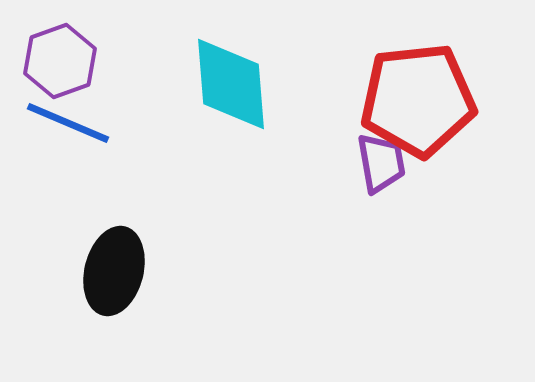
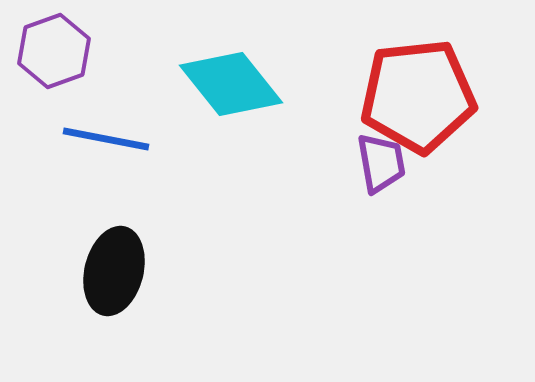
purple hexagon: moved 6 px left, 10 px up
cyan diamond: rotated 34 degrees counterclockwise
red pentagon: moved 4 px up
blue line: moved 38 px right, 16 px down; rotated 12 degrees counterclockwise
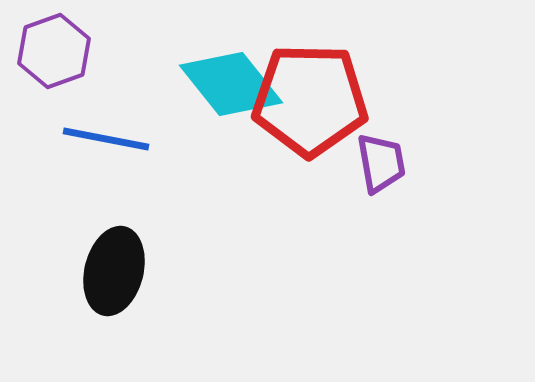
red pentagon: moved 108 px left, 4 px down; rotated 7 degrees clockwise
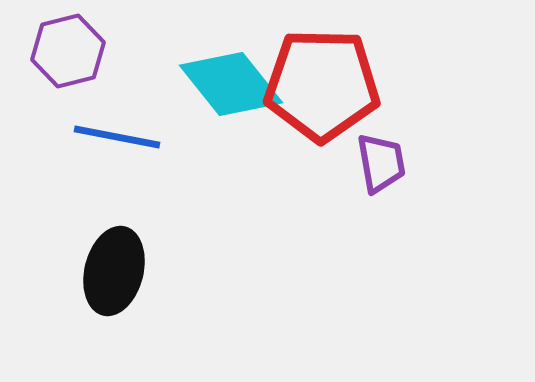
purple hexagon: moved 14 px right; rotated 6 degrees clockwise
red pentagon: moved 12 px right, 15 px up
blue line: moved 11 px right, 2 px up
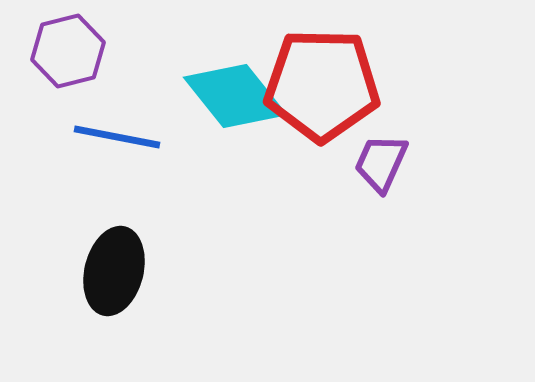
cyan diamond: moved 4 px right, 12 px down
purple trapezoid: rotated 146 degrees counterclockwise
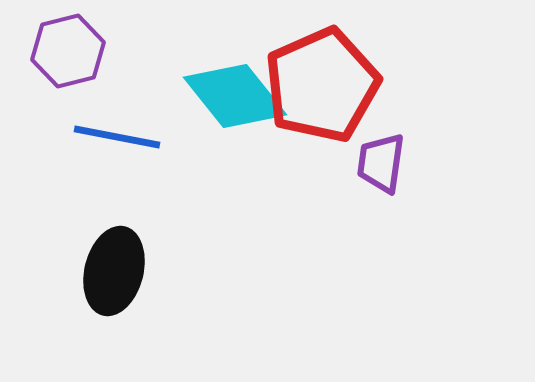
red pentagon: rotated 25 degrees counterclockwise
purple trapezoid: rotated 16 degrees counterclockwise
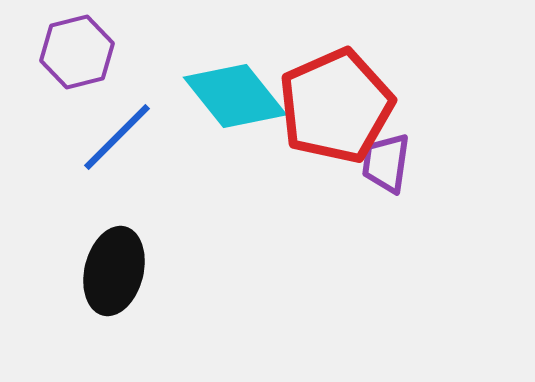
purple hexagon: moved 9 px right, 1 px down
red pentagon: moved 14 px right, 21 px down
blue line: rotated 56 degrees counterclockwise
purple trapezoid: moved 5 px right
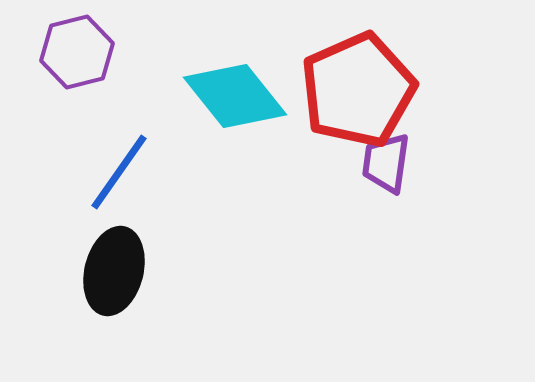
red pentagon: moved 22 px right, 16 px up
blue line: moved 2 px right, 35 px down; rotated 10 degrees counterclockwise
